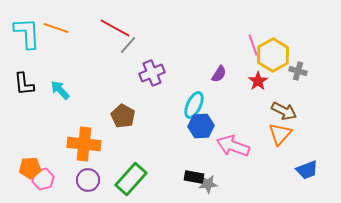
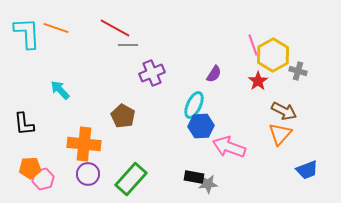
gray line: rotated 48 degrees clockwise
purple semicircle: moved 5 px left
black L-shape: moved 40 px down
pink arrow: moved 4 px left, 1 px down
purple circle: moved 6 px up
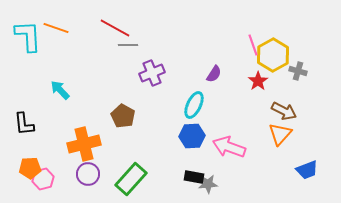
cyan L-shape: moved 1 px right, 3 px down
blue hexagon: moved 9 px left, 10 px down
orange cross: rotated 20 degrees counterclockwise
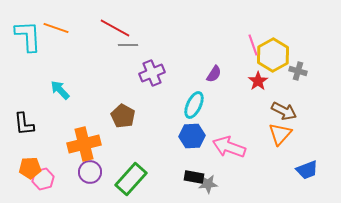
purple circle: moved 2 px right, 2 px up
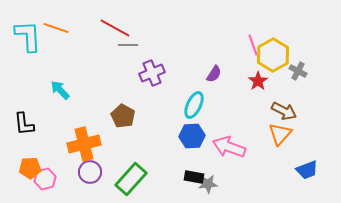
gray cross: rotated 12 degrees clockwise
pink hexagon: moved 2 px right
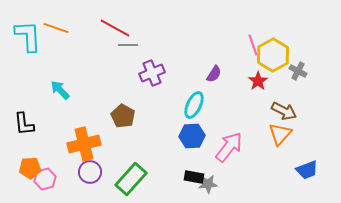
pink arrow: rotated 108 degrees clockwise
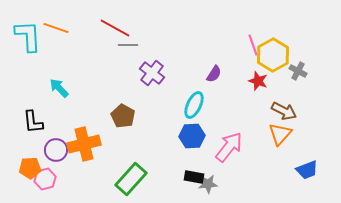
purple cross: rotated 30 degrees counterclockwise
red star: rotated 18 degrees counterclockwise
cyan arrow: moved 1 px left, 2 px up
black L-shape: moved 9 px right, 2 px up
purple circle: moved 34 px left, 22 px up
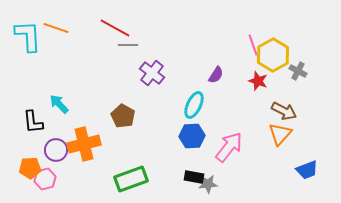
purple semicircle: moved 2 px right, 1 px down
cyan arrow: moved 16 px down
green rectangle: rotated 28 degrees clockwise
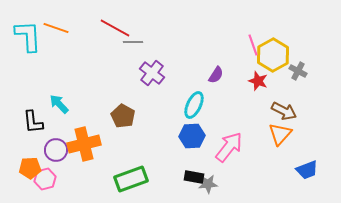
gray line: moved 5 px right, 3 px up
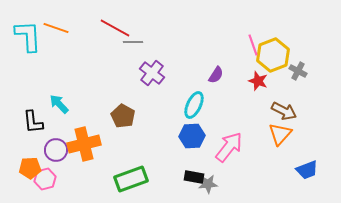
yellow hexagon: rotated 8 degrees clockwise
